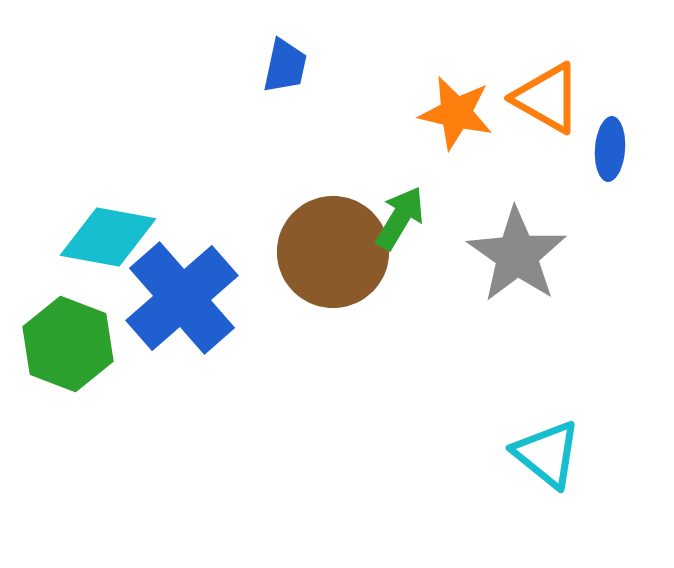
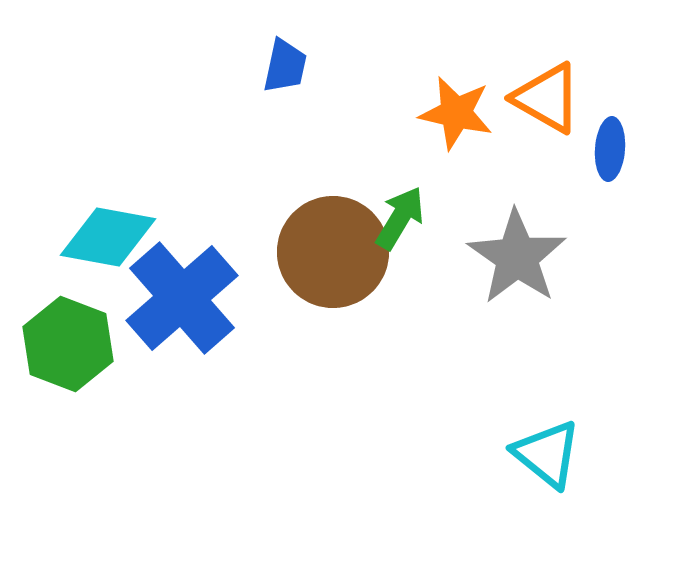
gray star: moved 2 px down
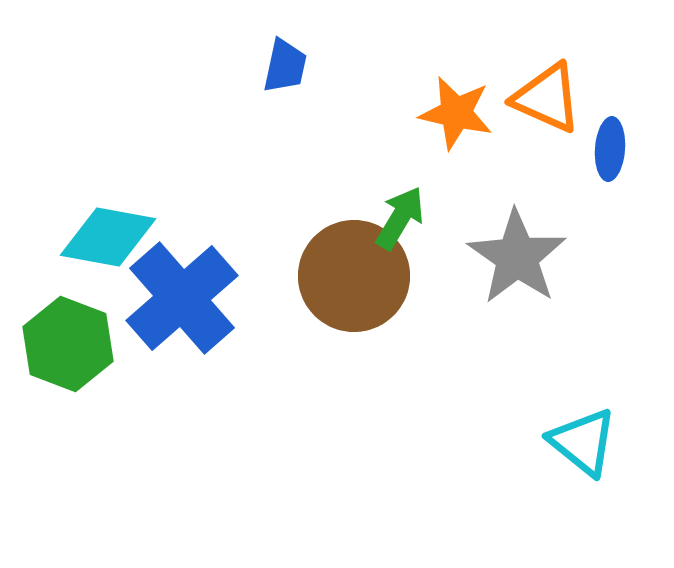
orange triangle: rotated 6 degrees counterclockwise
brown circle: moved 21 px right, 24 px down
cyan triangle: moved 36 px right, 12 px up
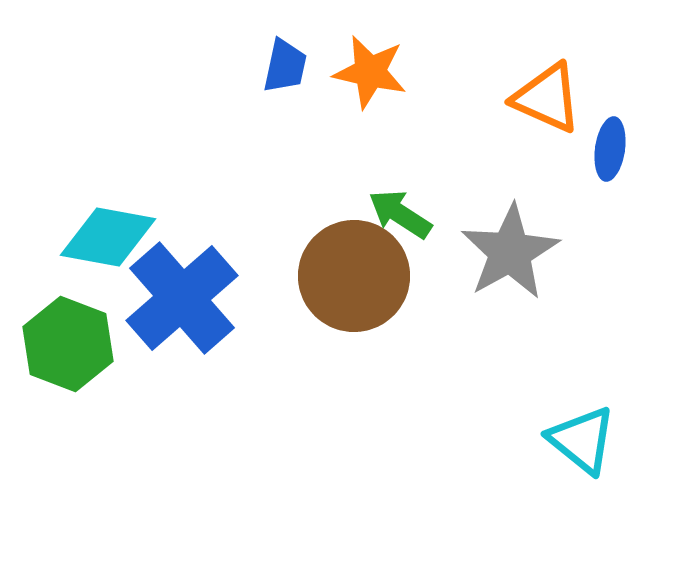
orange star: moved 86 px left, 41 px up
blue ellipse: rotated 4 degrees clockwise
green arrow: moved 4 px up; rotated 88 degrees counterclockwise
gray star: moved 7 px left, 5 px up; rotated 8 degrees clockwise
cyan triangle: moved 1 px left, 2 px up
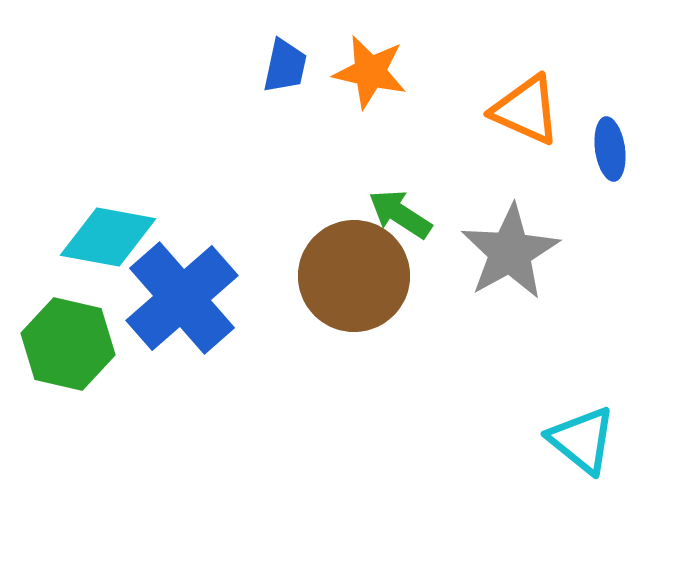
orange triangle: moved 21 px left, 12 px down
blue ellipse: rotated 16 degrees counterclockwise
green hexagon: rotated 8 degrees counterclockwise
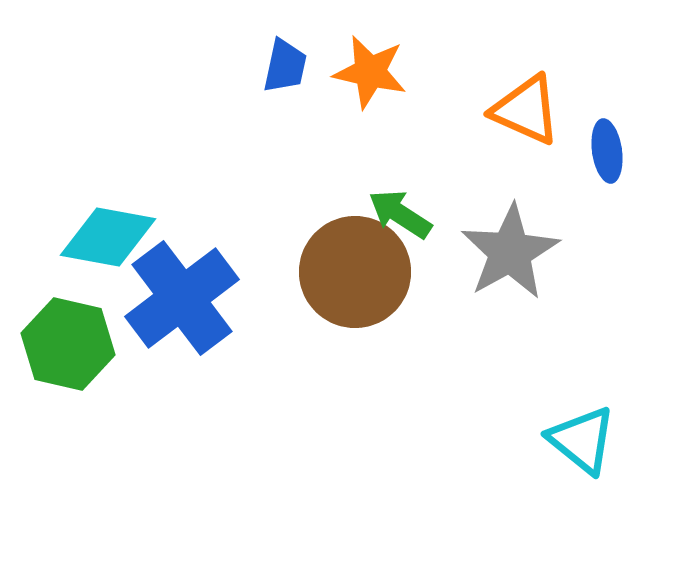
blue ellipse: moved 3 px left, 2 px down
brown circle: moved 1 px right, 4 px up
blue cross: rotated 4 degrees clockwise
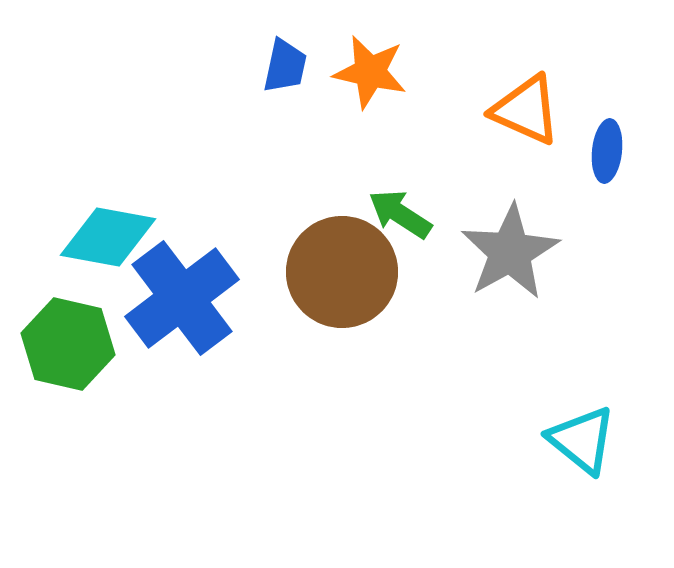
blue ellipse: rotated 14 degrees clockwise
brown circle: moved 13 px left
